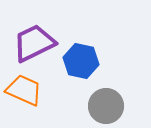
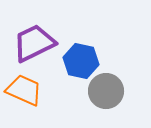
gray circle: moved 15 px up
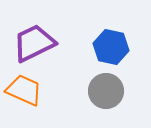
blue hexagon: moved 30 px right, 14 px up
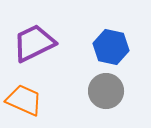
orange trapezoid: moved 10 px down
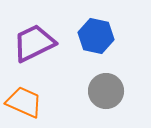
blue hexagon: moved 15 px left, 11 px up
orange trapezoid: moved 2 px down
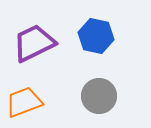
gray circle: moved 7 px left, 5 px down
orange trapezoid: rotated 45 degrees counterclockwise
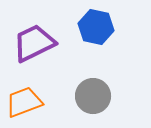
blue hexagon: moved 9 px up
gray circle: moved 6 px left
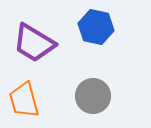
purple trapezoid: rotated 123 degrees counterclockwise
orange trapezoid: moved 2 px up; rotated 84 degrees counterclockwise
